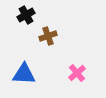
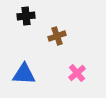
black cross: moved 1 px down; rotated 24 degrees clockwise
brown cross: moved 9 px right
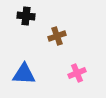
black cross: rotated 12 degrees clockwise
pink cross: rotated 18 degrees clockwise
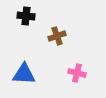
pink cross: rotated 36 degrees clockwise
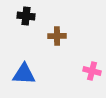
brown cross: rotated 18 degrees clockwise
pink cross: moved 15 px right, 2 px up
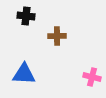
pink cross: moved 6 px down
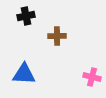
black cross: rotated 18 degrees counterclockwise
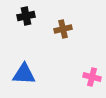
brown cross: moved 6 px right, 7 px up; rotated 12 degrees counterclockwise
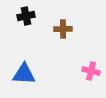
brown cross: rotated 12 degrees clockwise
pink cross: moved 1 px left, 6 px up
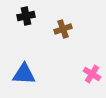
brown cross: rotated 18 degrees counterclockwise
pink cross: moved 1 px right, 3 px down; rotated 18 degrees clockwise
